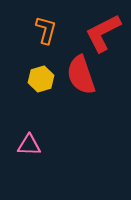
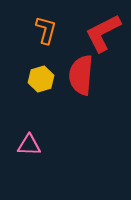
red semicircle: rotated 24 degrees clockwise
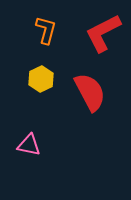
red semicircle: moved 9 px right, 17 px down; rotated 147 degrees clockwise
yellow hexagon: rotated 10 degrees counterclockwise
pink triangle: rotated 10 degrees clockwise
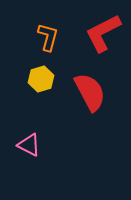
orange L-shape: moved 2 px right, 7 px down
yellow hexagon: rotated 10 degrees clockwise
pink triangle: rotated 15 degrees clockwise
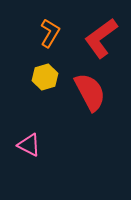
red L-shape: moved 2 px left, 5 px down; rotated 9 degrees counterclockwise
orange L-shape: moved 2 px right, 4 px up; rotated 16 degrees clockwise
yellow hexagon: moved 4 px right, 2 px up
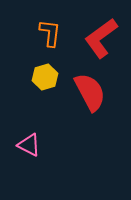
orange L-shape: rotated 24 degrees counterclockwise
